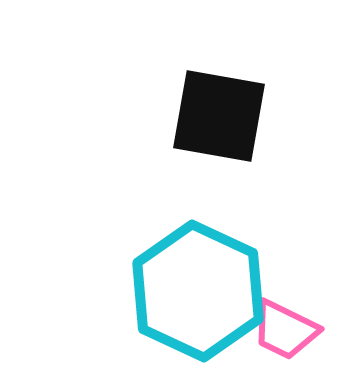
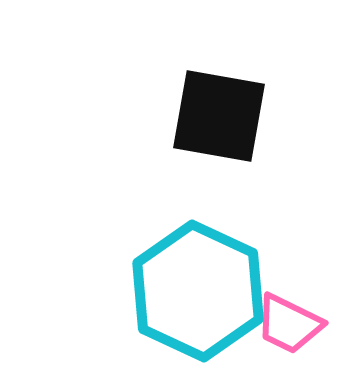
pink trapezoid: moved 4 px right, 6 px up
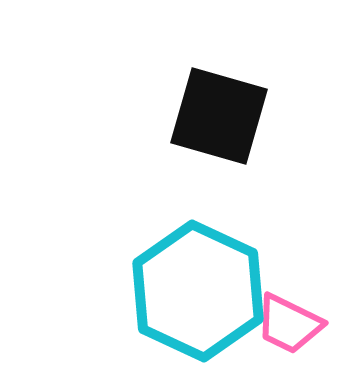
black square: rotated 6 degrees clockwise
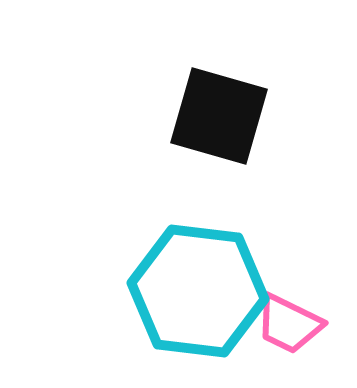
cyan hexagon: rotated 18 degrees counterclockwise
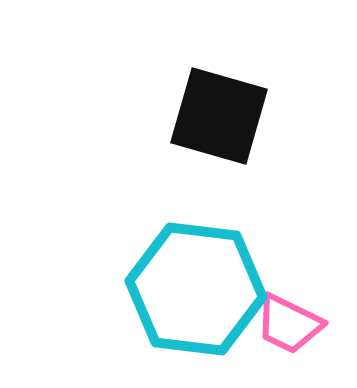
cyan hexagon: moved 2 px left, 2 px up
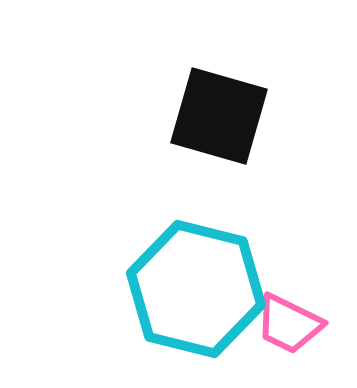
cyan hexagon: rotated 7 degrees clockwise
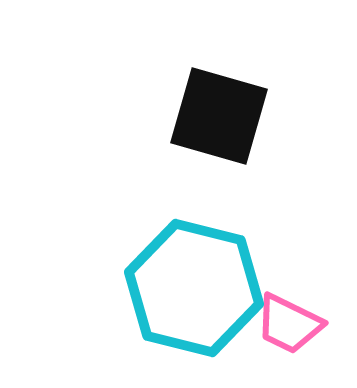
cyan hexagon: moved 2 px left, 1 px up
